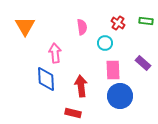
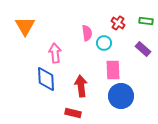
pink semicircle: moved 5 px right, 6 px down
cyan circle: moved 1 px left
purple rectangle: moved 14 px up
blue circle: moved 1 px right
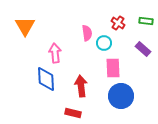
pink rectangle: moved 2 px up
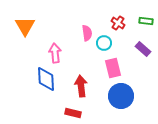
pink rectangle: rotated 12 degrees counterclockwise
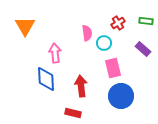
red cross: rotated 24 degrees clockwise
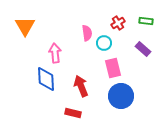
red arrow: rotated 15 degrees counterclockwise
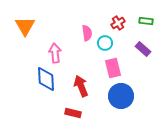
cyan circle: moved 1 px right
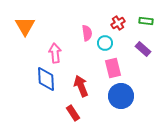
red rectangle: rotated 42 degrees clockwise
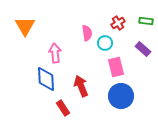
pink rectangle: moved 3 px right, 1 px up
red rectangle: moved 10 px left, 5 px up
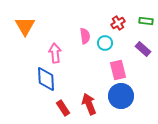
pink semicircle: moved 2 px left, 3 px down
pink rectangle: moved 2 px right, 3 px down
red arrow: moved 8 px right, 18 px down
